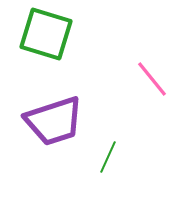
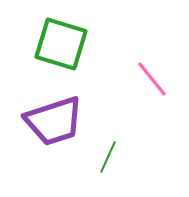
green square: moved 15 px right, 10 px down
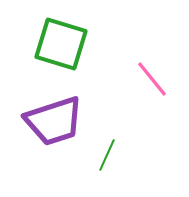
green line: moved 1 px left, 2 px up
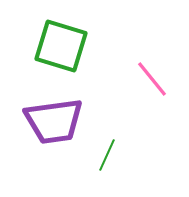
green square: moved 2 px down
purple trapezoid: rotated 10 degrees clockwise
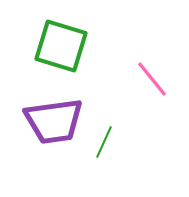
green line: moved 3 px left, 13 px up
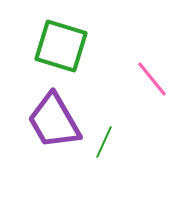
purple trapezoid: rotated 68 degrees clockwise
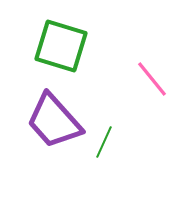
purple trapezoid: rotated 12 degrees counterclockwise
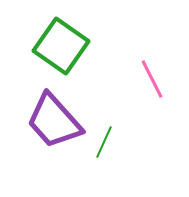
green square: rotated 18 degrees clockwise
pink line: rotated 12 degrees clockwise
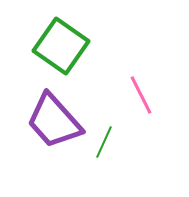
pink line: moved 11 px left, 16 px down
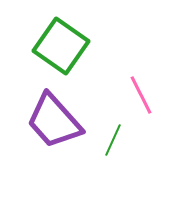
green line: moved 9 px right, 2 px up
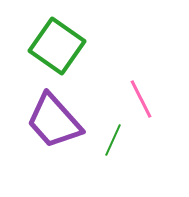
green square: moved 4 px left
pink line: moved 4 px down
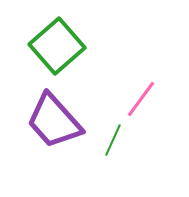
green square: rotated 14 degrees clockwise
pink line: rotated 63 degrees clockwise
